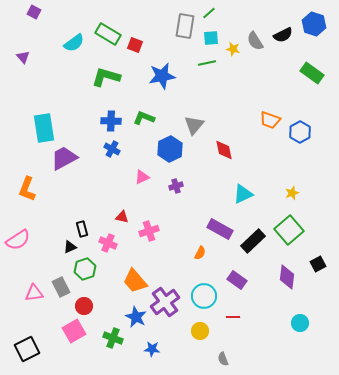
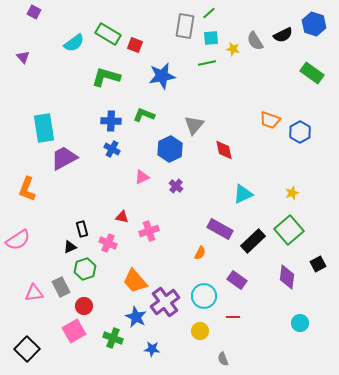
green L-shape at (144, 118): moved 3 px up
purple cross at (176, 186): rotated 32 degrees counterclockwise
black square at (27, 349): rotated 20 degrees counterclockwise
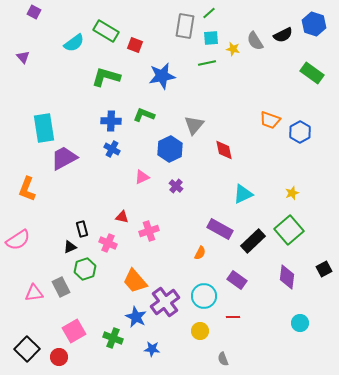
green rectangle at (108, 34): moved 2 px left, 3 px up
black square at (318, 264): moved 6 px right, 5 px down
red circle at (84, 306): moved 25 px left, 51 px down
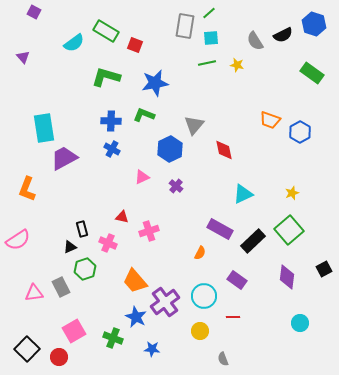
yellow star at (233, 49): moved 4 px right, 16 px down
blue star at (162, 76): moved 7 px left, 7 px down
